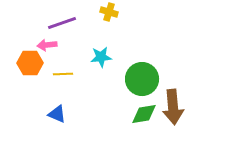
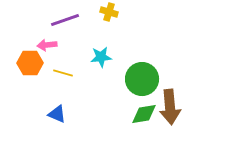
purple line: moved 3 px right, 3 px up
yellow line: moved 1 px up; rotated 18 degrees clockwise
brown arrow: moved 3 px left
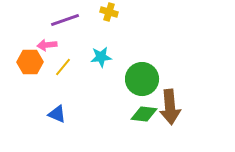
orange hexagon: moved 1 px up
yellow line: moved 6 px up; rotated 66 degrees counterclockwise
green diamond: rotated 16 degrees clockwise
